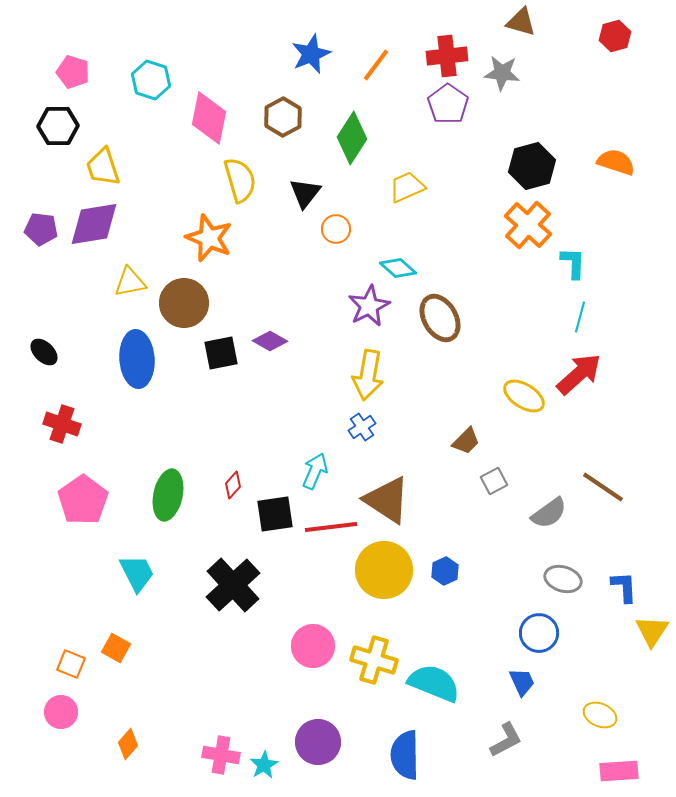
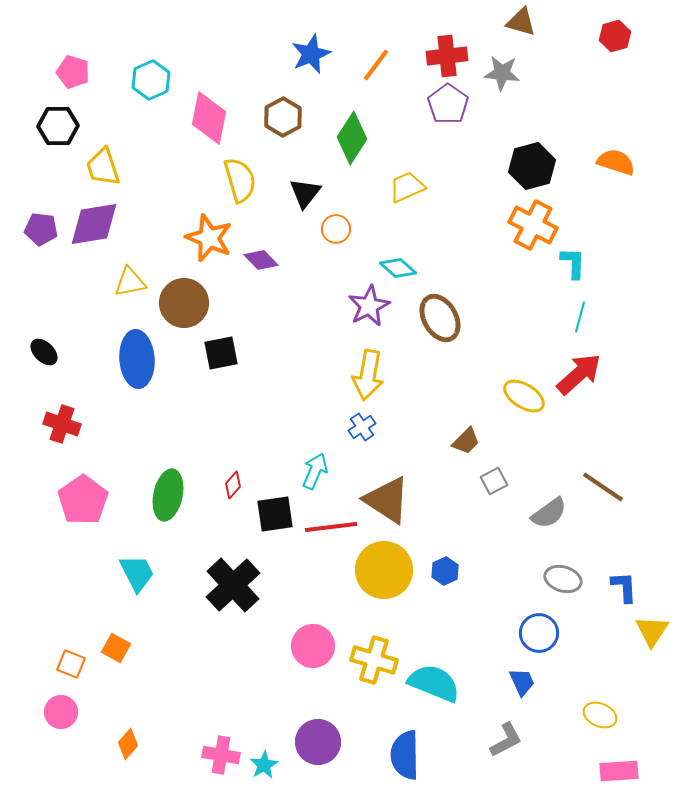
cyan hexagon at (151, 80): rotated 18 degrees clockwise
orange cross at (528, 225): moved 5 px right; rotated 15 degrees counterclockwise
purple diamond at (270, 341): moved 9 px left, 81 px up; rotated 16 degrees clockwise
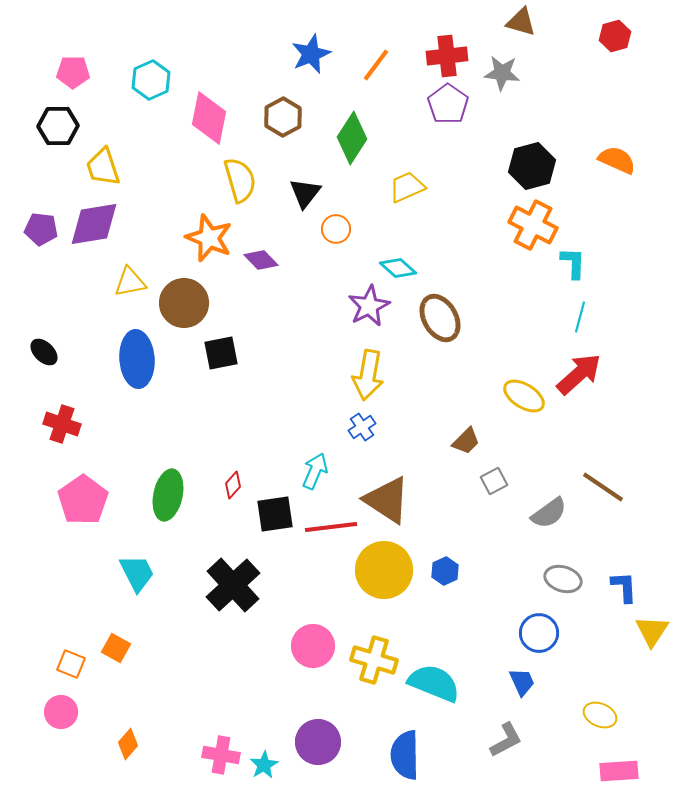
pink pentagon at (73, 72): rotated 16 degrees counterclockwise
orange semicircle at (616, 162): moved 1 px right, 2 px up; rotated 6 degrees clockwise
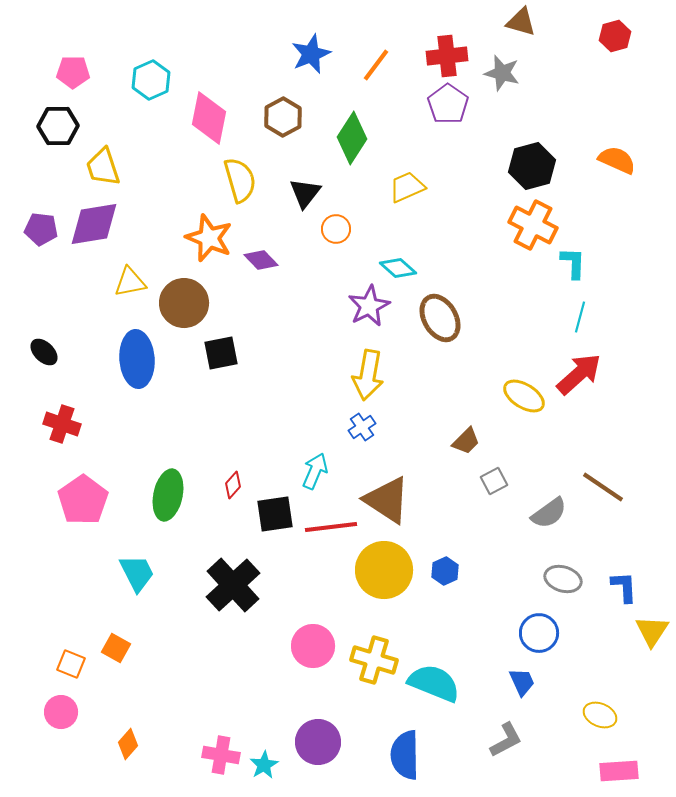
gray star at (502, 73): rotated 9 degrees clockwise
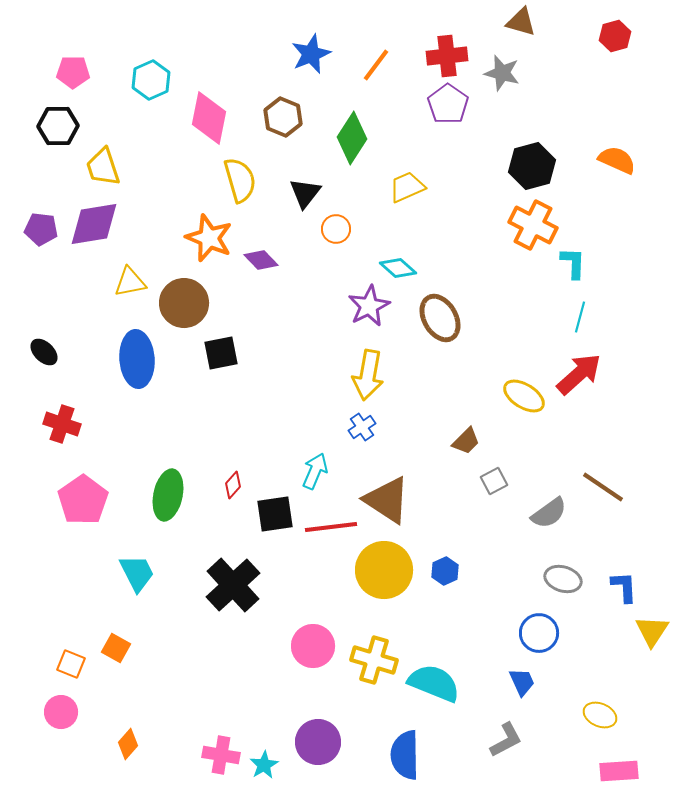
brown hexagon at (283, 117): rotated 9 degrees counterclockwise
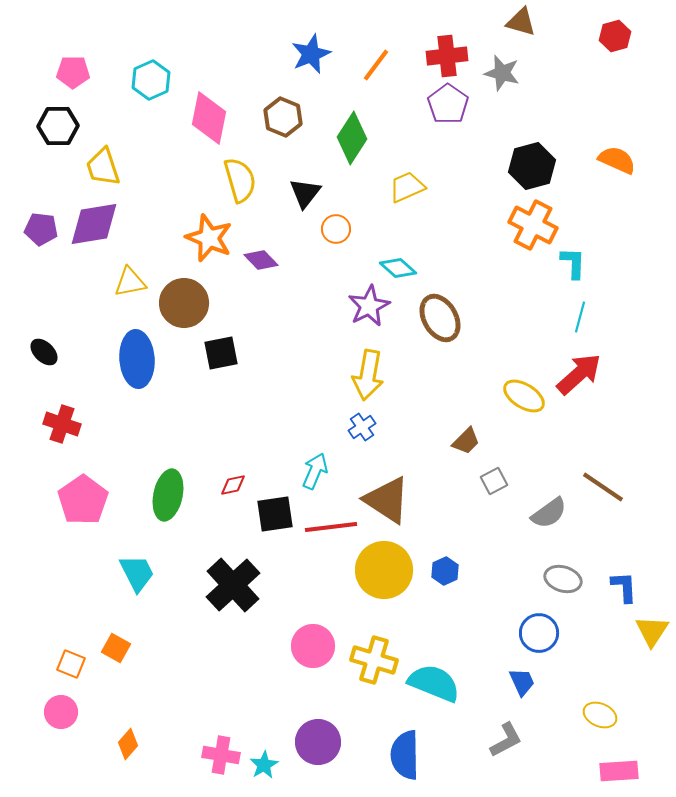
red diamond at (233, 485): rotated 36 degrees clockwise
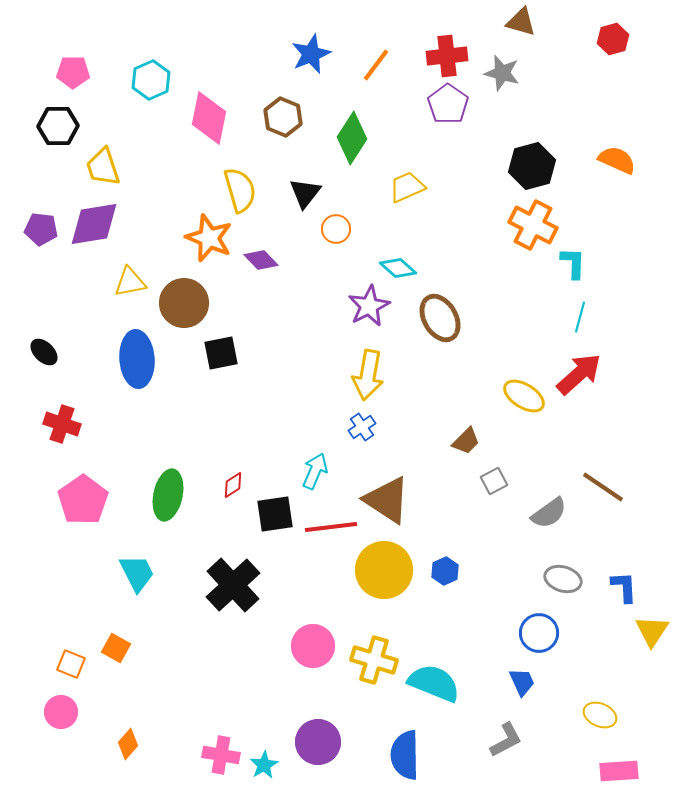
red hexagon at (615, 36): moved 2 px left, 3 px down
yellow semicircle at (240, 180): moved 10 px down
red diamond at (233, 485): rotated 20 degrees counterclockwise
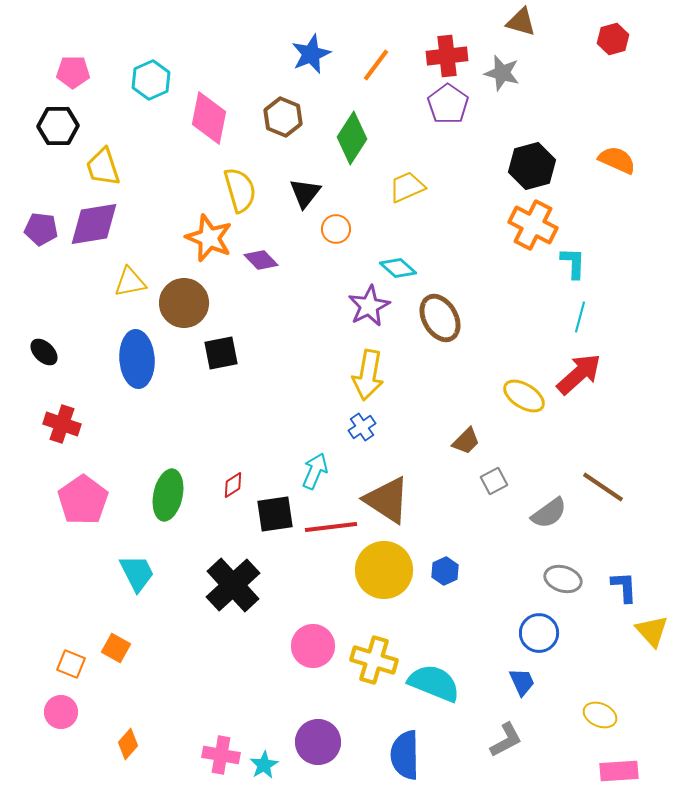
yellow triangle at (652, 631): rotated 15 degrees counterclockwise
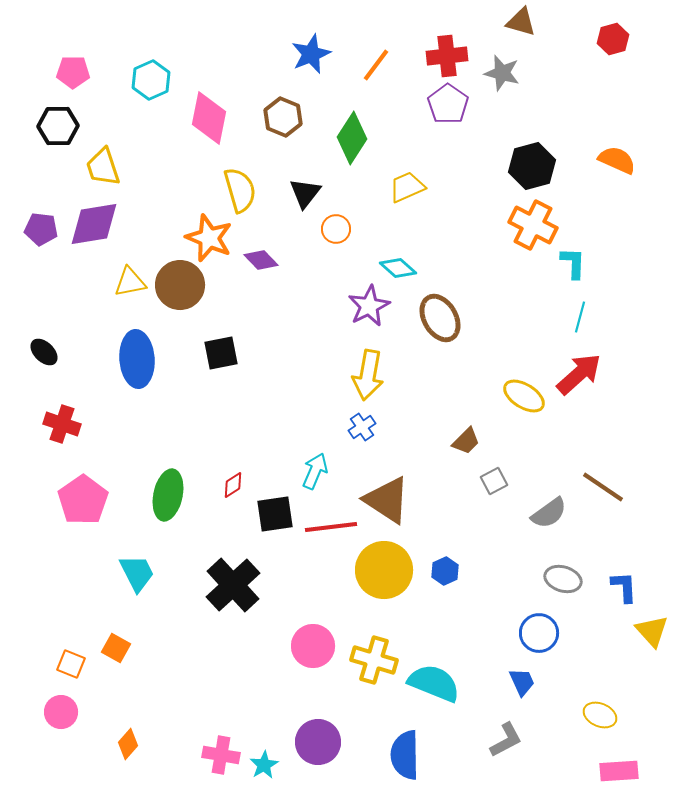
brown circle at (184, 303): moved 4 px left, 18 px up
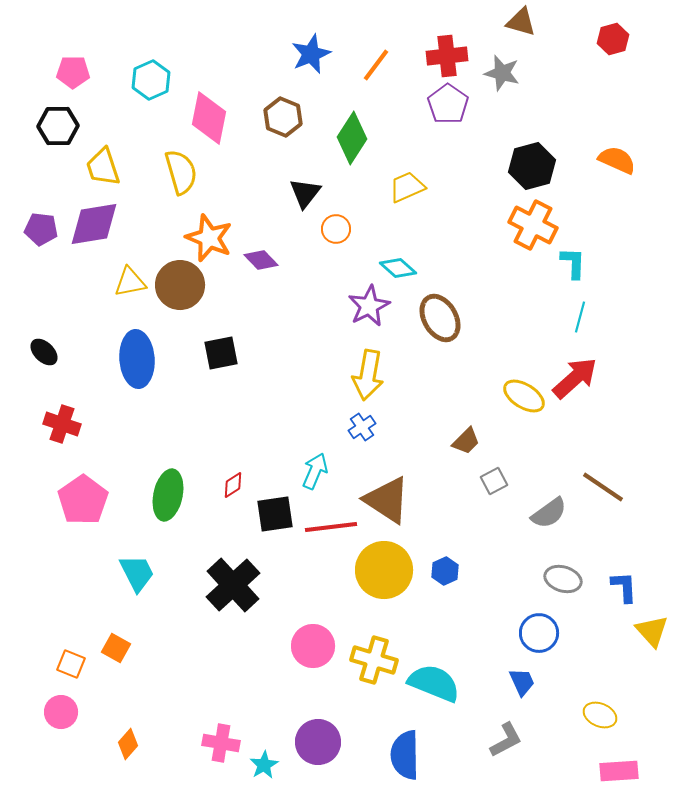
yellow semicircle at (240, 190): moved 59 px left, 18 px up
red arrow at (579, 374): moved 4 px left, 4 px down
pink cross at (221, 755): moved 12 px up
